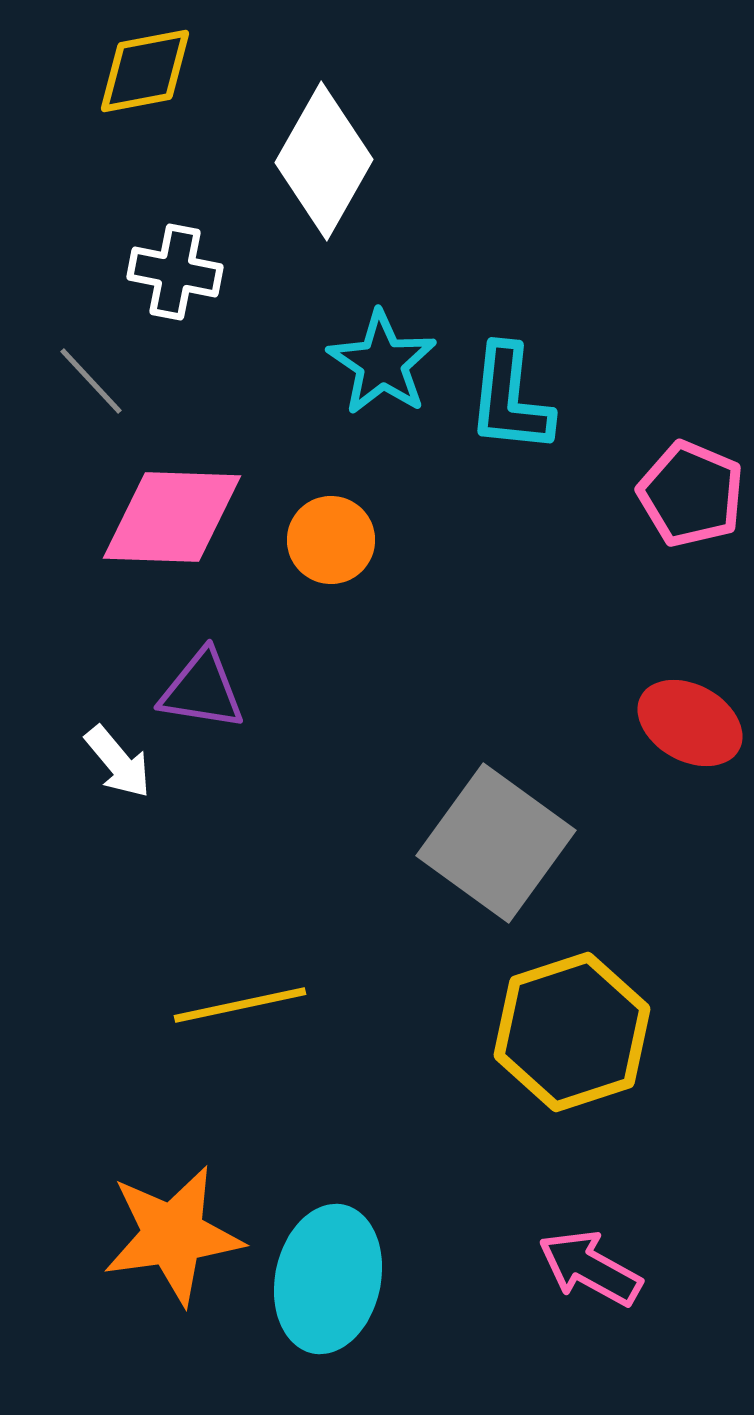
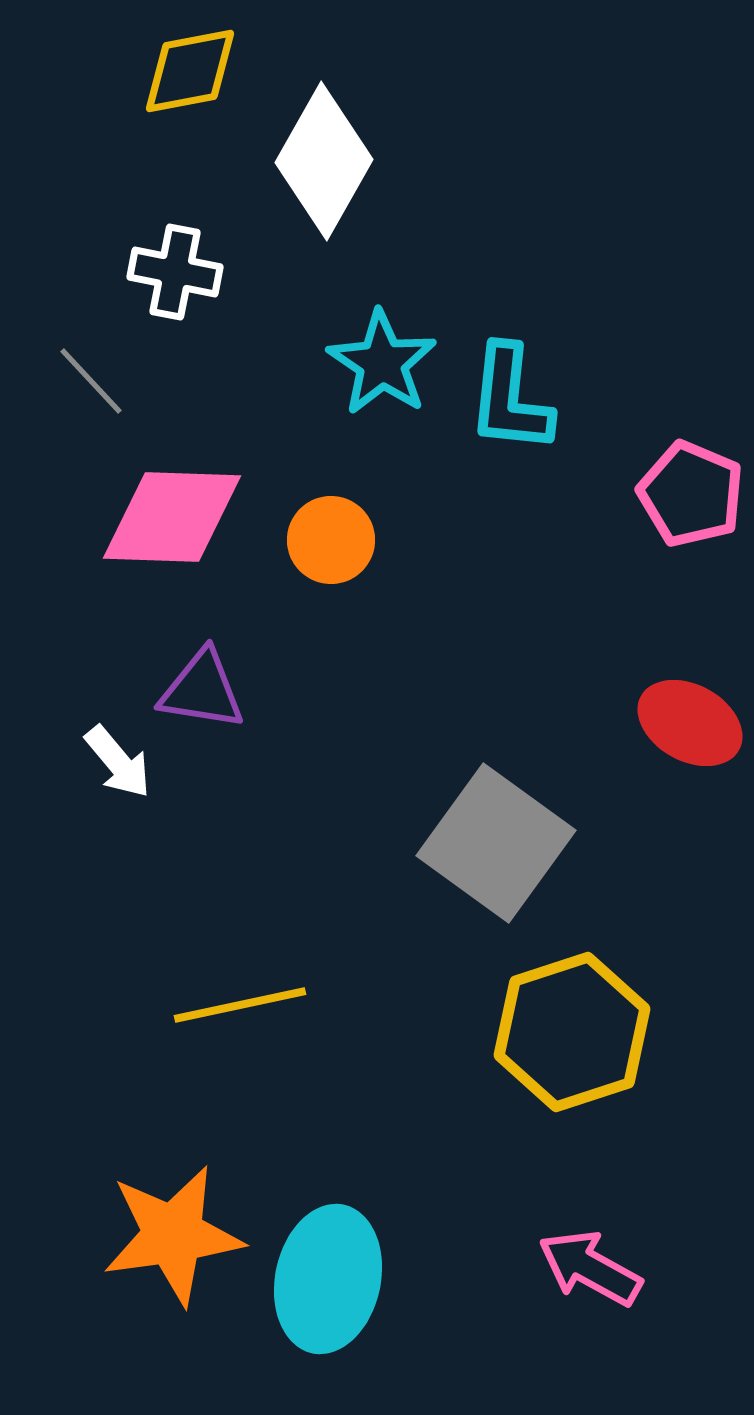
yellow diamond: moved 45 px right
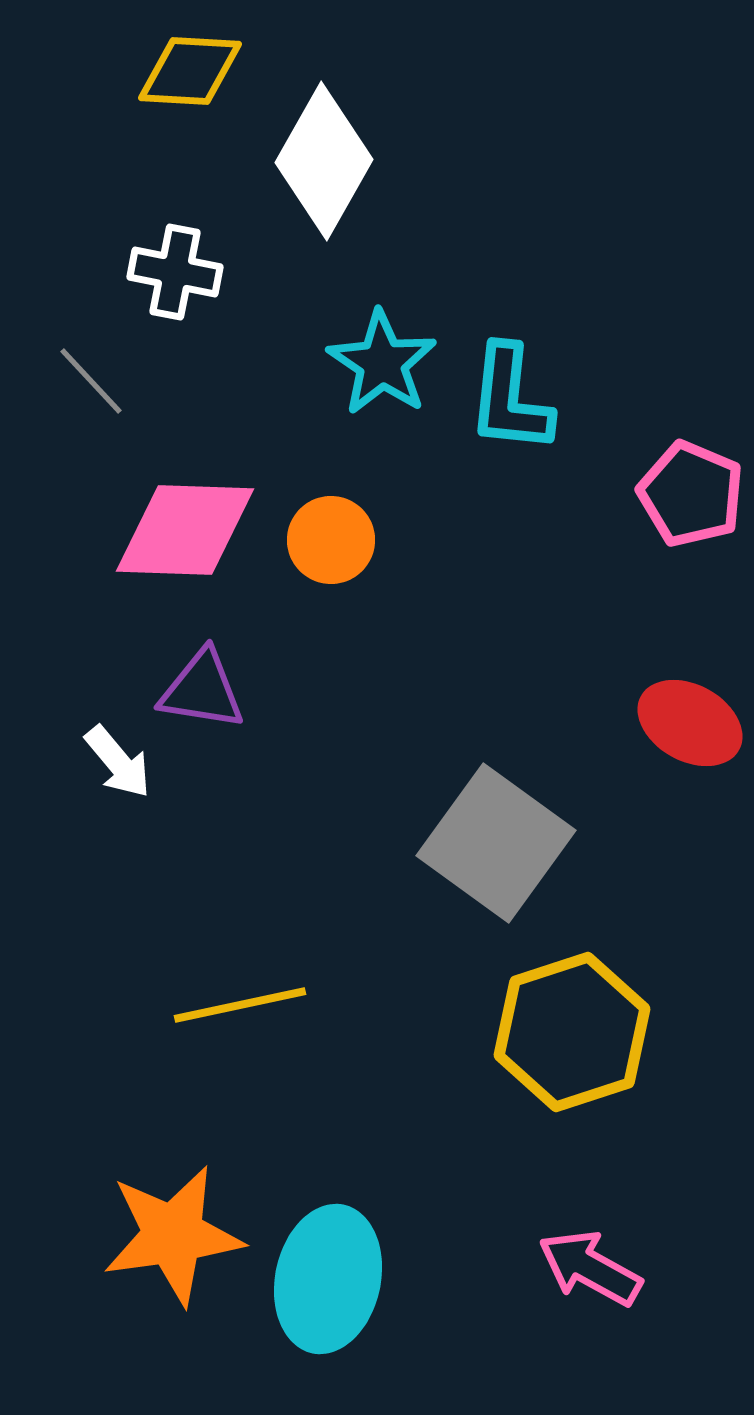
yellow diamond: rotated 14 degrees clockwise
pink diamond: moved 13 px right, 13 px down
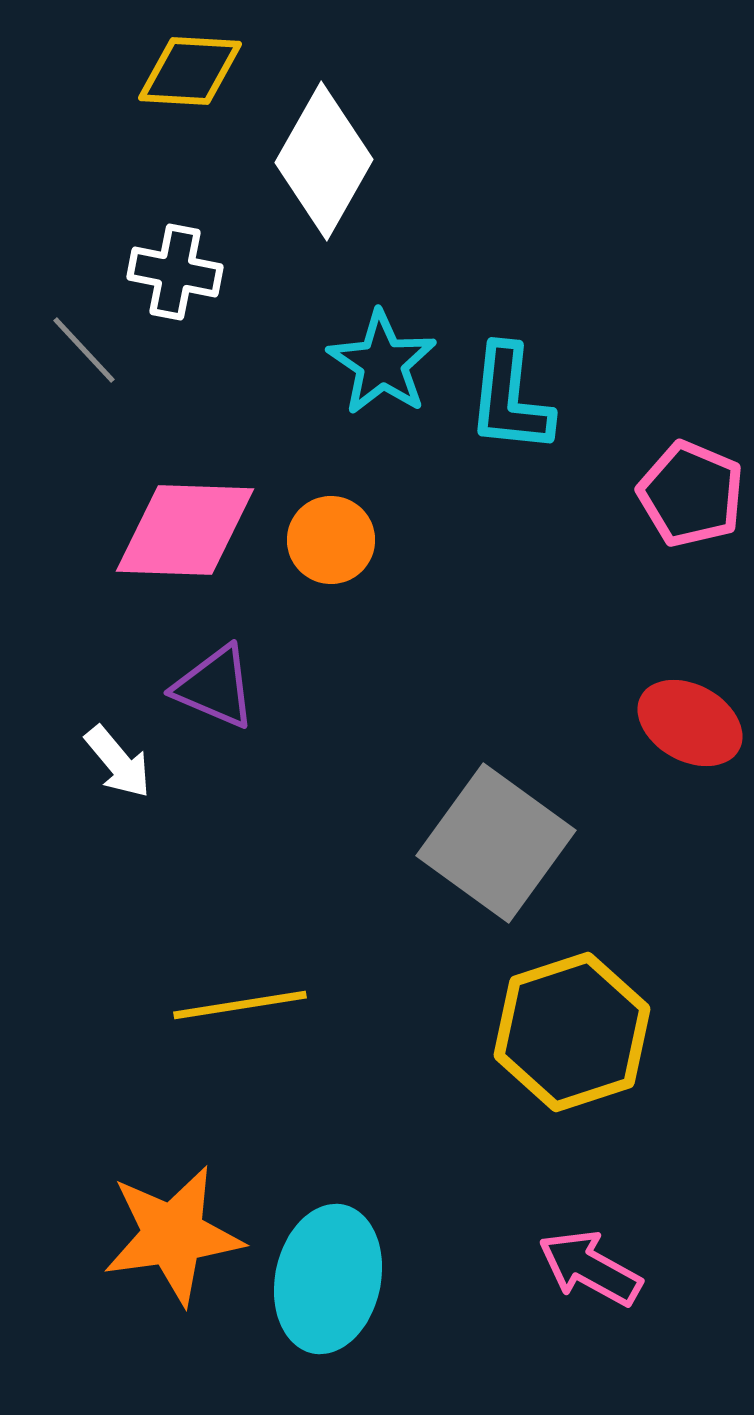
gray line: moved 7 px left, 31 px up
purple triangle: moved 13 px right, 3 px up; rotated 14 degrees clockwise
yellow line: rotated 3 degrees clockwise
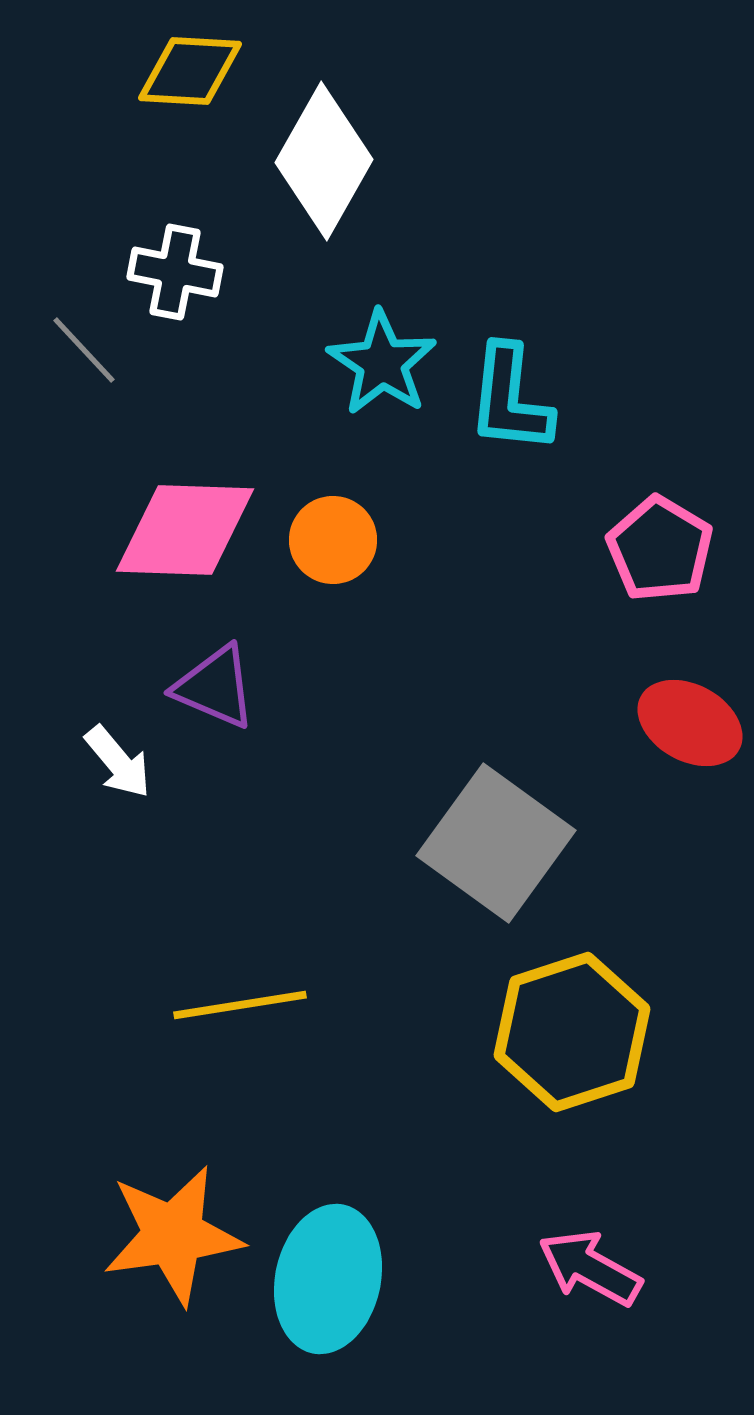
pink pentagon: moved 31 px left, 55 px down; rotated 8 degrees clockwise
orange circle: moved 2 px right
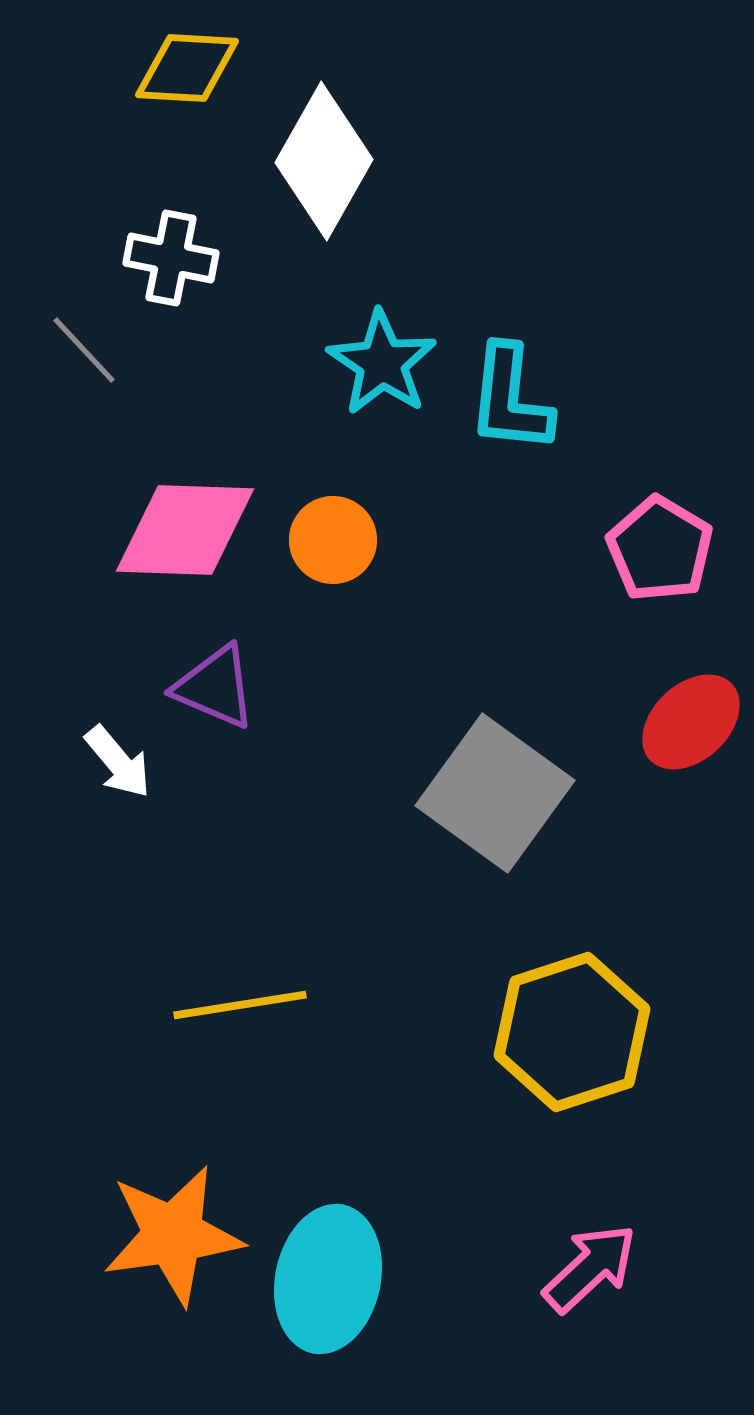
yellow diamond: moved 3 px left, 3 px up
white cross: moved 4 px left, 14 px up
red ellipse: moved 1 px right, 1 px up; rotated 72 degrees counterclockwise
gray square: moved 1 px left, 50 px up
pink arrow: rotated 108 degrees clockwise
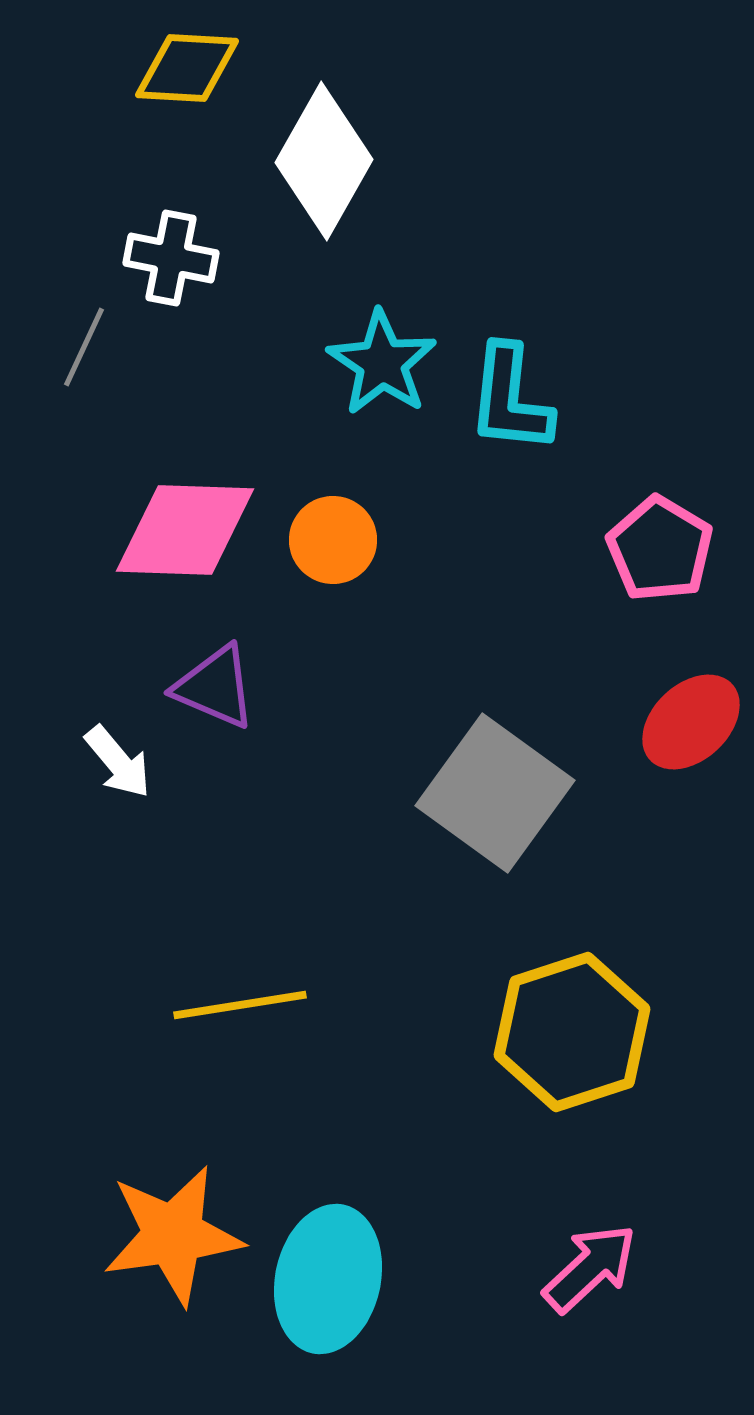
gray line: moved 3 px up; rotated 68 degrees clockwise
